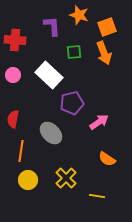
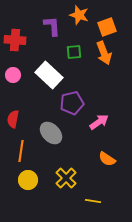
yellow line: moved 4 px left, 5 px down
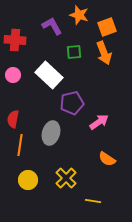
purple L-shape: rotated 25 degrees counterclockwise
gray ellipse: rotated 60 degrees clockwise
orange line: moved 1 px left, 6 px up
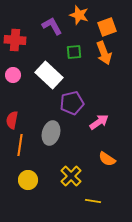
red semicircle: moved 1 px left, 1 px down
yellow cross: moved 5 px right, 2 px up
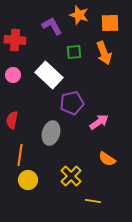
orange square: moved 3 px right, 4 px up; rotated 18 degrees clockwise
orange line: moved 10 px down
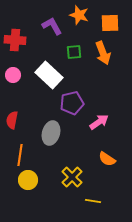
orange arrow: moved 1 px left
yellow cross: moved 1 px right, 1 px down
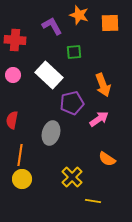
orange arrow: moved 32 px down
pink arrow: moved 3 px up
yellow circle: moved 6 px left, 1 px up
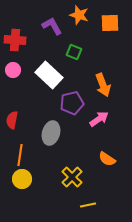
green square: rotated 28 degrees clockwise
pink circle: moved 5 px up
yellow line: moved 5 px left, 4 px down; rotated 21 degrees counterclockwise
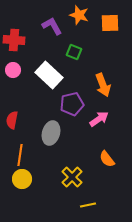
red cross: moved 1 px left
purple pentagon: moved 1 px down
orange semicircle: rotated 18 degrees clockwise
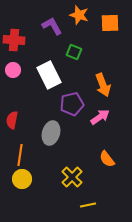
white rectangle: rotated 20 degrees clockwise
pink arrow: moved 1 px right, 2 px up
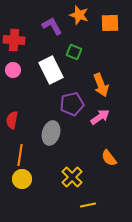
white rectangle: moved 2 px right, 5 px up
orange arrow: moved 2 px left
orange semicircle: moved 2 px right, 1 px up
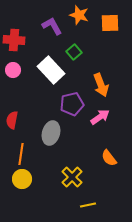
green square: rotated 28 degrees clockwise
white rectangle: rotated 16 degrees counterclockwise
orange line: moved 1 px right, 1 px up
